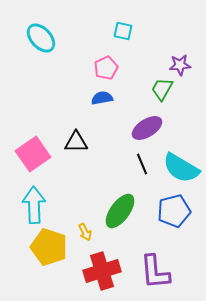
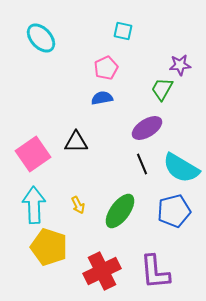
yellow arrow: moved 7 px left, 27 px up
red cross: rotated 9 degrees counterclockwise
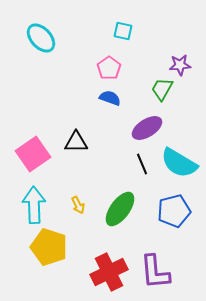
pink pentagon: moved 3 px right; rotated 10 degrees counterclockwise
blue semicircle: moved 8 px right; rotated 30 degrees clockwise
cyan semicircle: moved 2 px left, 5 px up
green ellipse: moved 2 px up
red cross: moved 7 px right, 1 px down
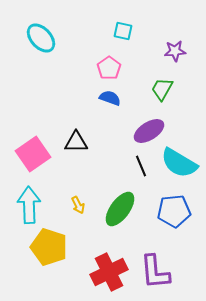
purple star: moved 5 px left, 14 px up
purple ellipse: moved 2 px right, 3 px down
black line: moved 1 px left, 2 px down
cyan arrow: moved 5 px left
blue pentagon: rotated 8 degrees clockwise
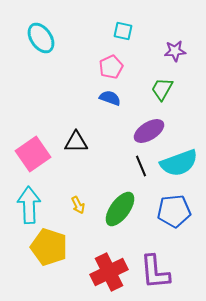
cyan ellipse: rotated 8 degrees clockwise
pink pentagon: moved 2 px right, 1 px up; rotated 10 degrees clockwise
cyan semicircle: rotated 51 degrees counterclockwise
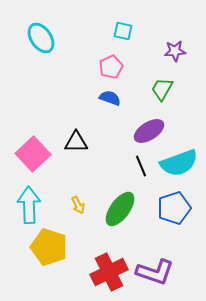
pink square: rotated 8 degrees counterclockwise
blue pentagon: moved 3 px up; rotated 12 degrees counterclockwise
purple L-shape: rotated 66 degrees counterclockwise
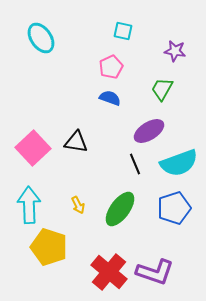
purple star: rotated 15 degrees clockwise
black triangle: rotated 10 degrees clockwise
pink square: moved 6 px up
black line: moved 6 px left, 2 px up
red cross: rotated 24 degrees counterclockwise
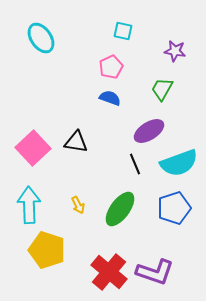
yellow pentagon: moved 2 px left, 3 px down
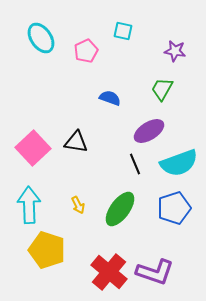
pink pentagon: moved 25 px left, 16 px up
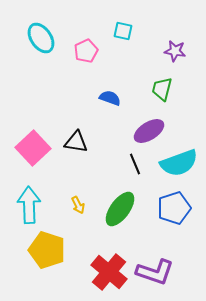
green trapezoid: rotated 15 degrees counterclockwise
